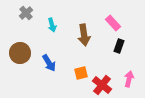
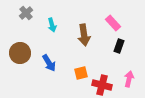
red cross: rotated 24 degrees counterclockwise
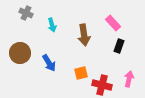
gray cross: rotated 24 degrees counterclockwise
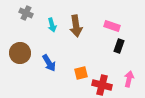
pink rectangle: moved 1 px left, 3 px down; rotated 28 degrees counterclockwise
brown arrow: moved 8 px left, 9 px up
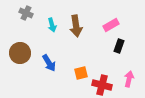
pink rectangle: moved 1 px left, 1 px up; rotated 49 degrees counterclockwise
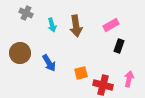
red cross: moved 1 px right
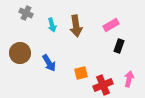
red cross: rotated 36 degrees counterclockwise
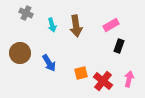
red cross: moved 4 px up; rotated 30 degrees counterclockwise
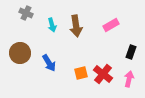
black rectangle: moved 12 px right, 6 px down
red cross: moved 7 px up
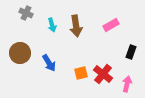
pink arrow: moved 2 px left, 5 px down
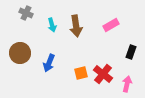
blue arrow: rotated 54 degrees clockwise
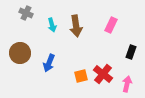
pink rectangle: rotated 35 degrees counterclockwise
orange square: moved 3 px down
